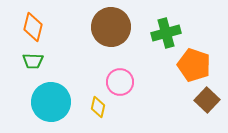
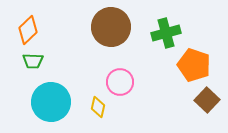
orange diamond: moved 5 px left, 3 px down; rotated 32 degrees clockwise
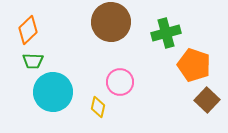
brown circle: moved 5 px up
cyan circle: moved 2 px right, 10 px up
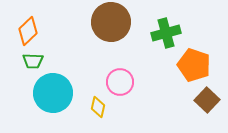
orange diamond: moved 1 px down
cyan circle: moved 1 px down
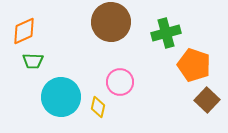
orange diamond: moved 4 px left; rotated 20 degrees clockwise
cyan circle: moved 8 px right, 4 px down
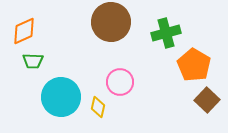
orange pentagon: rotated 12 degrees clockwise
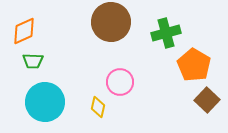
cyan circle: moved 16 px left, 5 px down
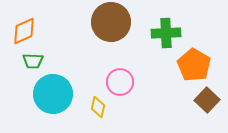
green cross: rotated 12 degrees clockwise
cyan circle: moved 8 px right, 8 px up
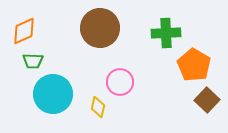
brown circle: moved 11 px left, 6 px down
